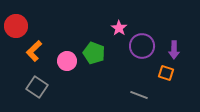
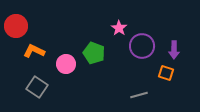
orange L-shape: rotated 70 degrees clockwise
pink circle: moved 1 px left, 3 px down
gray line: rotated 36 degrees counterclockwise
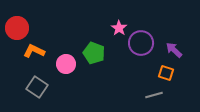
red circle: moved 1 px right, 2 px down
purple circle: moved 1 px left, 3 px up
purple arrow: rotated 132 degrees clockwise
gray line: moved 15 px right
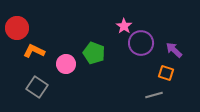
pink star: moved 5 px right, 2 px up
